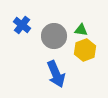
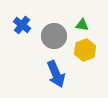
green triangle: moved 1 px right, 5 px up
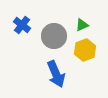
green triangle: rotated 32 degrees counterclockwise
